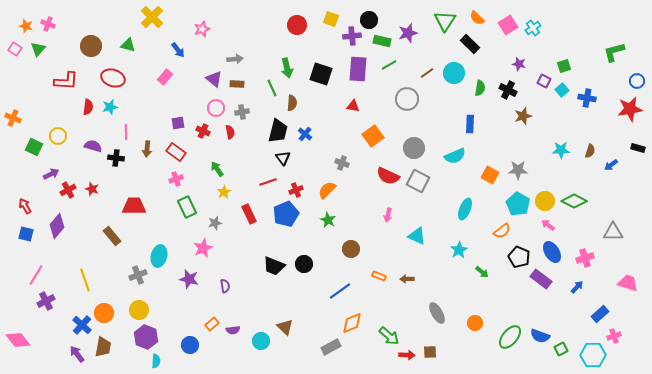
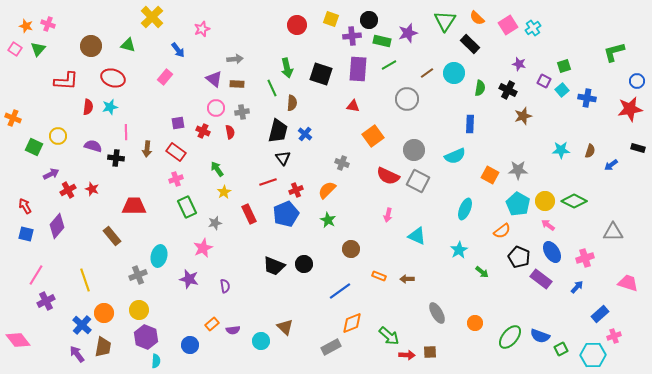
gray circle at (414, 148): moved 2 px down
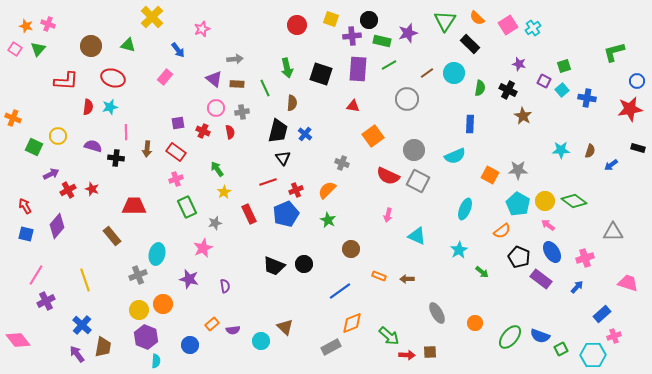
green line at (272, 88): moved 7 px left
brown star at (523, 116): rotated 24 degrees counterclockwise
green diamond at (574, 201): rotated 10 degrees clockwise
cyan ellipse at (159, 256): moved 2 px left, 2 px up
orange circle at (104, 313): moved 59 px right, 9 px up
blue rectangle at (600, 314): moved 2 px right
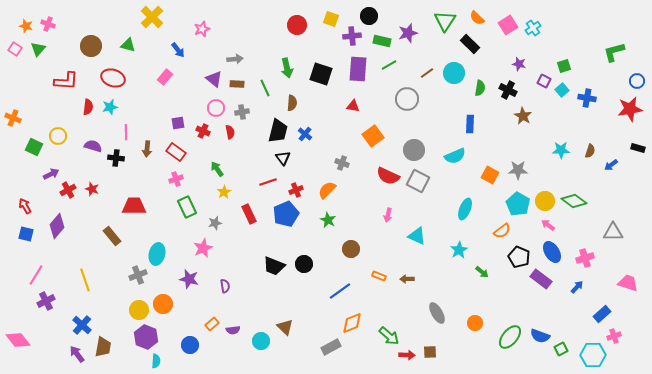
black circle at (369, 20): moved 4 px up
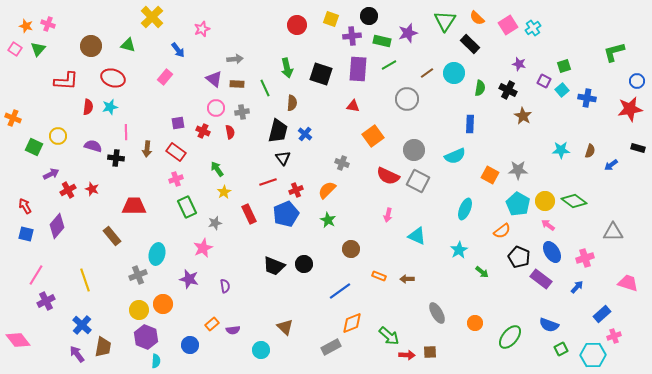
blue semicircle at (540, 336): moved 9 px right, 11 px up
cyan circle at (261, 341): moved 9 px down
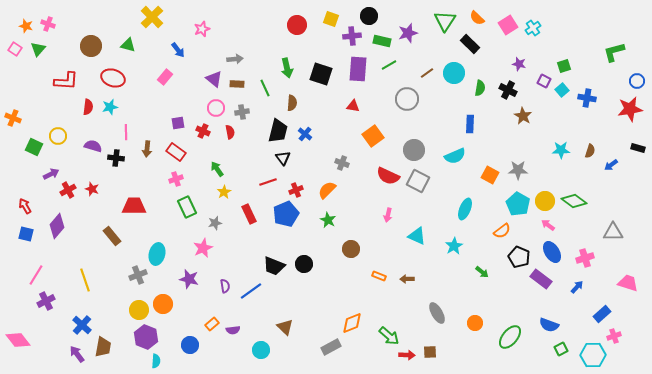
cyan star at (459, 250): moved 5 px left, 4 px up
blue line at (340, 291): moved 89 px left
